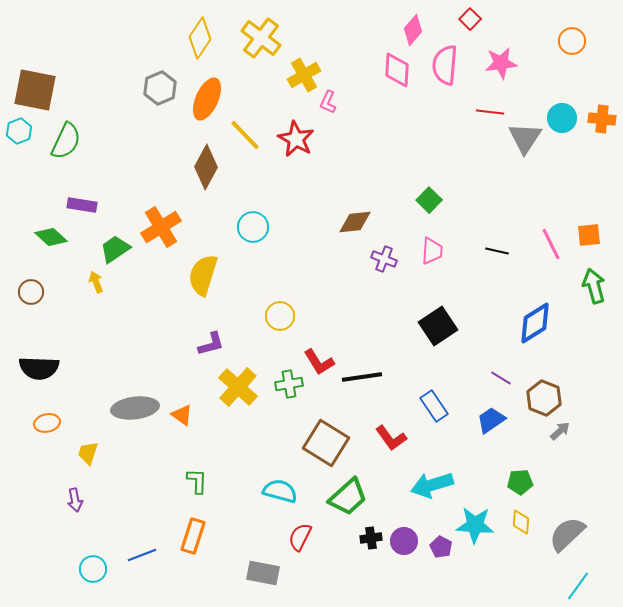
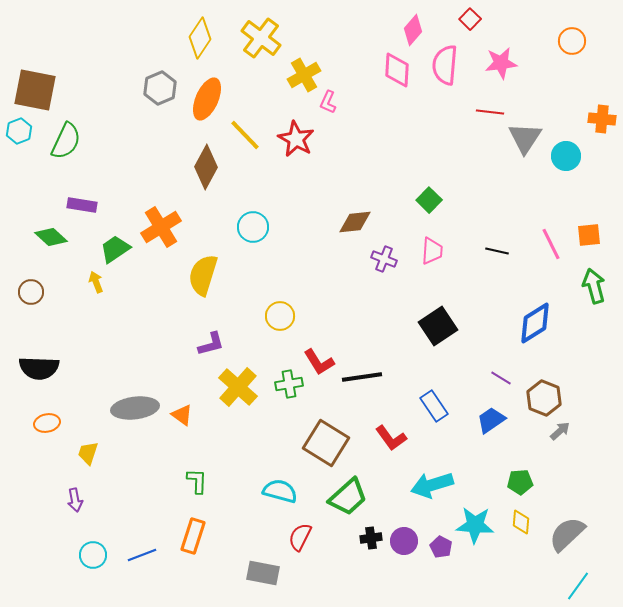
cyan circle at (562, 118): moved 4 px right, 38 px down
cyan circle at (93, 569): moved 14 px up
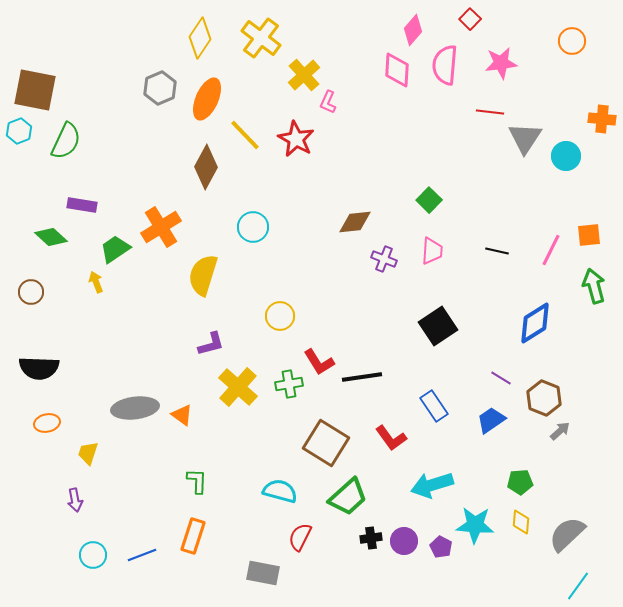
yellow cross at (304, 75): rotated 12 degrees counterclockwise
pink line at (551, 244): moved 6 px down; rotated 52 degrees clockwise
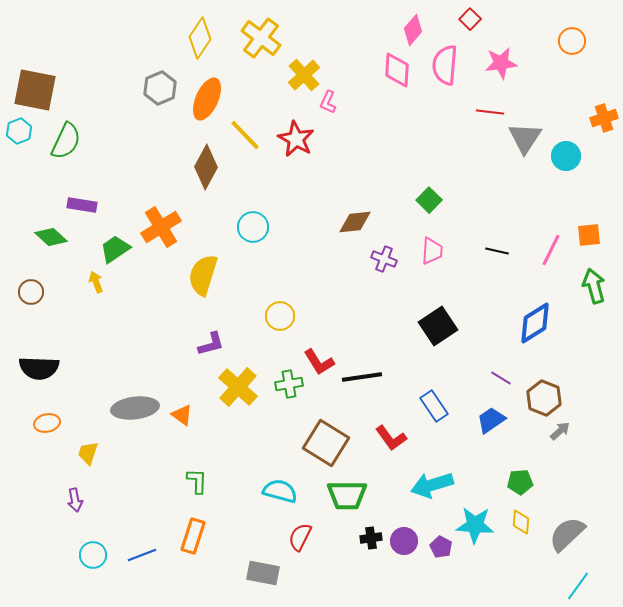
orange cross at (602, 119): moved 2 px right, 1 px up; rotated 24 degrees counterclockwise
green trapezoid at (348, 497): moved 1 px left, 2 px up; rotated 42 degrees clockwise
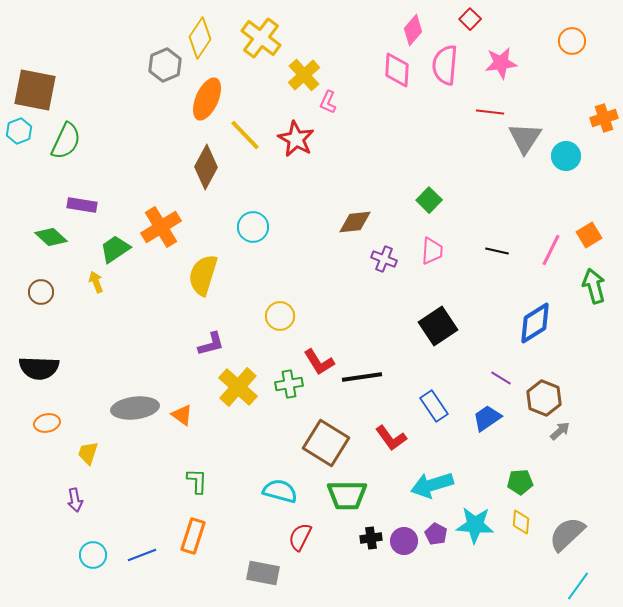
gray hexagon at (160, 88): moved 5 px right, 23 px up
orange square at (589, 235): rotated 25 degrees counterclockwise
brown circle at (31, 292): moved 10 px right
blue trapezoid at (491, 420): moved 4 px left, 2 px up
purple pentagon at (441, 547): moved 5 px left, 13 px up
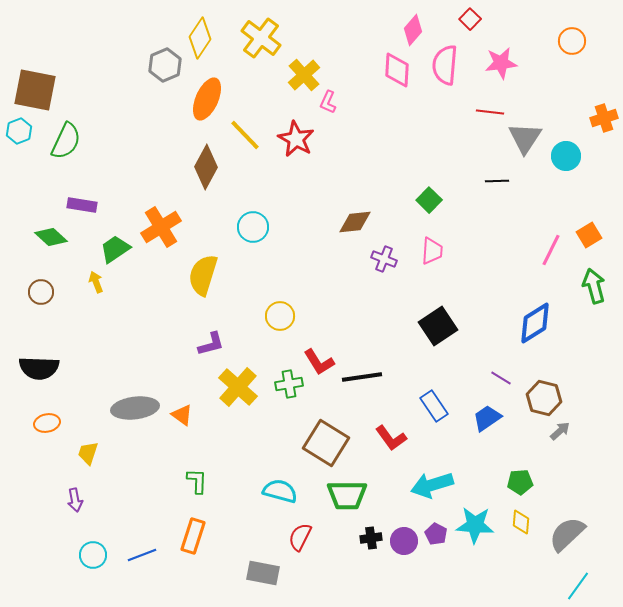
black line at (497, 251): moved 70 px up; rotated 15 degrees counterclockwise
brown hexagon at (544, 398): rotated 8 degrees counterclockwise
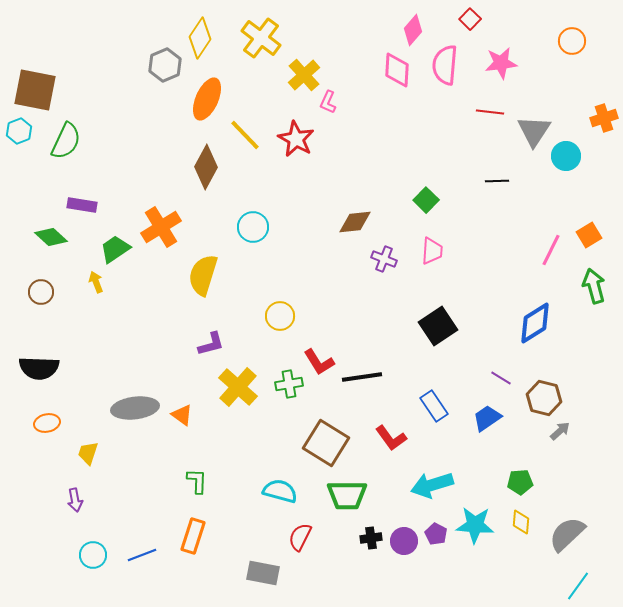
gray triangle at (525, 138): moved 9 px right, 7 px up
green square at (429, 200): moved 3 px left
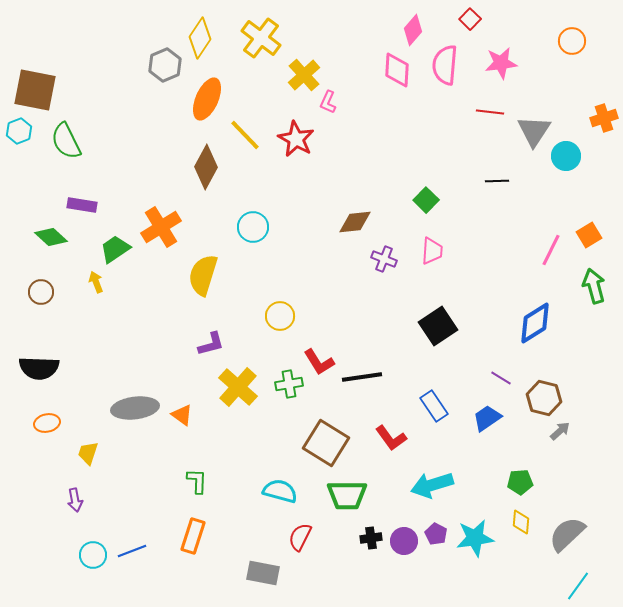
green semicircle at (66, 141): rotated 129 degrees clockwise
cyan star at (475, 525): moved 13 px down; rotated 12 degrees counterclockwise
blue line at (142, 555): moved 10 px left, 4 px up
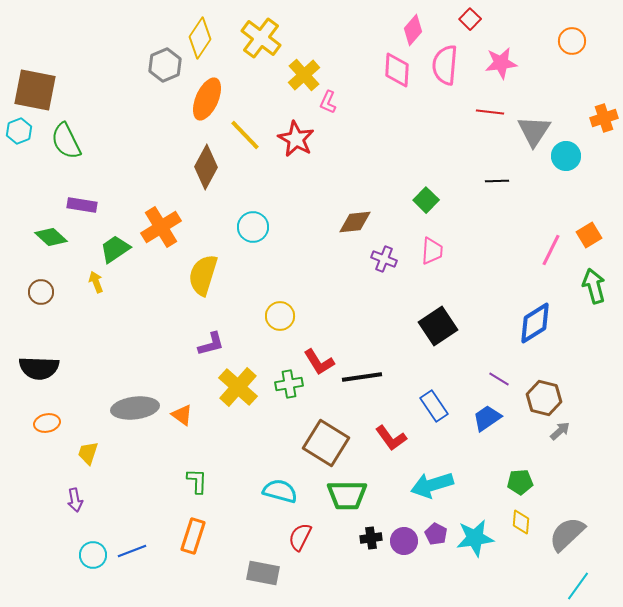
purple line at (501, 378): moved 2 px left, 1 px down
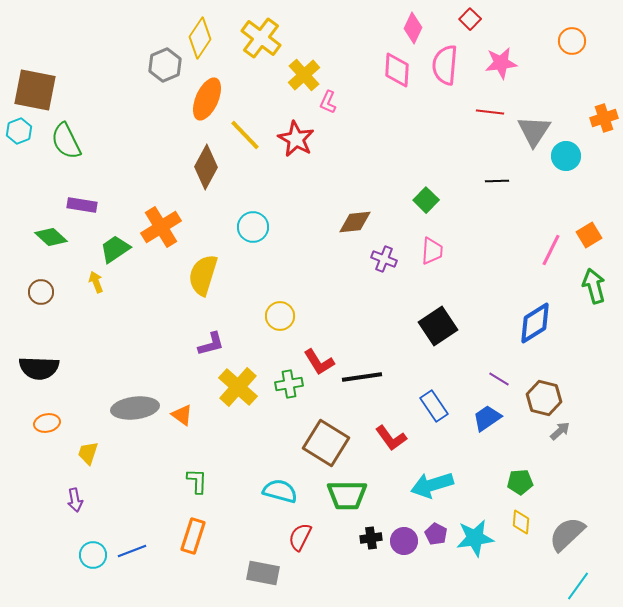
pink diamond at (413, 30): moved 2 px up; rotated 16 degrees counterclockwise
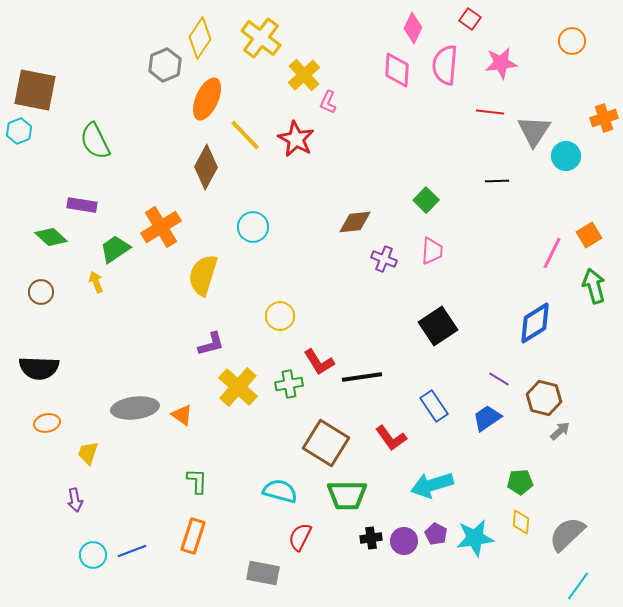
red square at (470, 19): rotated 10 degrees counterclockwise
green semicircle at (66, 141): moved 29 px right
pink line at (551, 250): moved 1 px right, 3 px down
